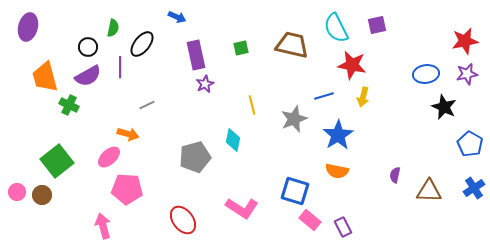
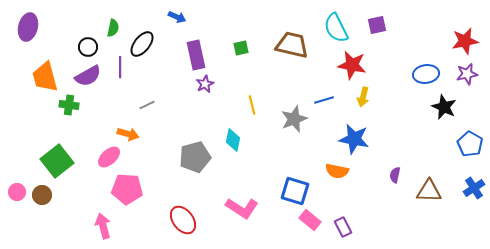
blue line at (324, 96): moved 4 px down
green cross at (69, 105): rotated 18 degrees counterclockwise
blue star at (338, 135): moved 16 px right, 4 px down; rotated 28 degrees counterclockwise
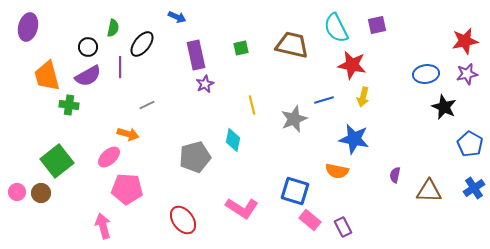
orange trapezoid at (45, 77): moved 2 px right, 1 px up
brown circle at (42, 195): moved 1 px left, 2 px up
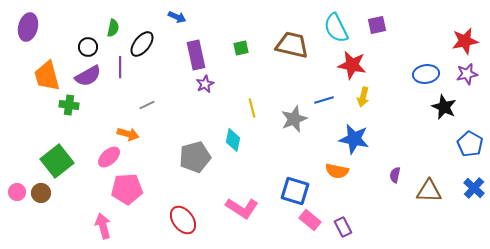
yellow line at (252, 105): moved 3 px down
blue cross at (474, 188): rotated 15 degrees counterclockwise
pink pentagon at (127, 189): rotated 8 degrees counterclockwise
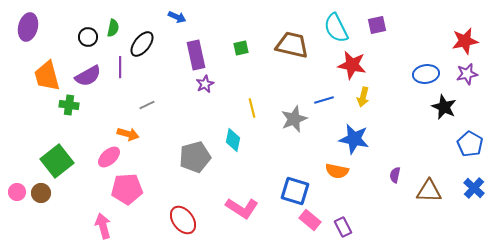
black circle at (88, 47): moved 10 px up
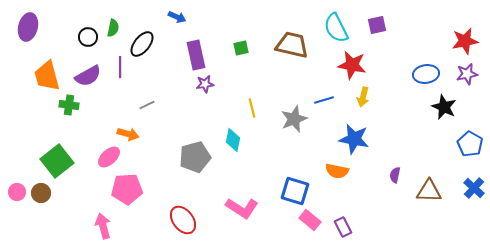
purple star at (205, 84): rotated 18 degrees clockwise
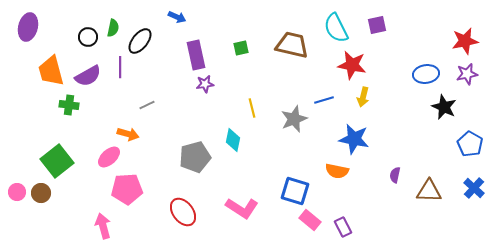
black ellipse at (142, 44): moved 2 px left, 3 px up
orange trapezoid at (47, 76): moved 4 px right, 5 px up
red ellipse at (183, 220): moved 8 px up
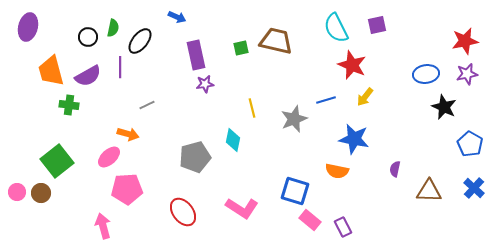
brown trapezoid at (292, 45): moved 16 px left, 4 px up
red star at (352, 65): rotated 12 degrees clockwise
yellow arrow at (363, 97): moved 2 px right; rotated 24 degrees clockwise
blue line at (324, 100): moved 2 px right
purple semicircle at (395, 175): moved 6 px up
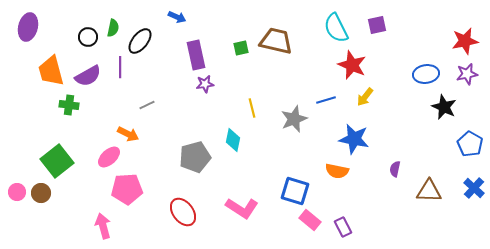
orange arrow at (128, 134): rotated 10 degrees clockwise
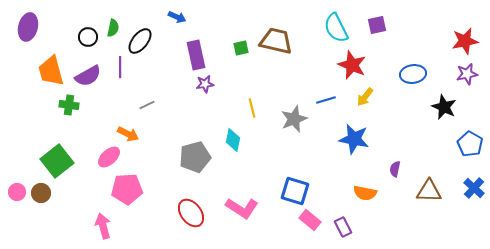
blue ellipse at (426, 74): moved 13 px left
orange semicircle at (337, 171): moved 28 px right, 22 px down
red ellipse at (183, 212): moved 8 px right, 1 px down
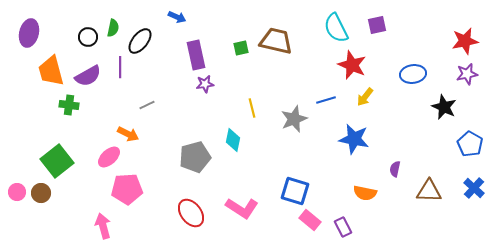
purple ellipse at (28, 27): moved 1 px right, 6 px down
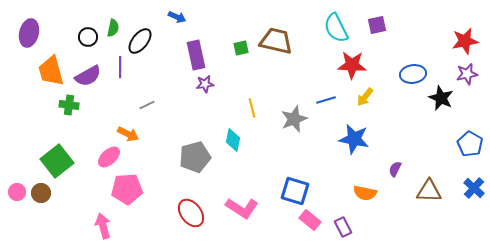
red star at (352, 65): rotated 20 degrees counterclockwise
black star at (444, 107): moved 3 px left, 9 px up
purple semicircle at (395, 169): rotated 14 degrees clockwise
